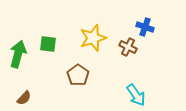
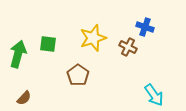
cyan arrow: moved 18 px right
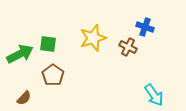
green arrow: moved 2 px right; rotated 48 degrees clockwise
brown pentagon: moved 25 px left
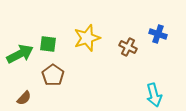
blue cross: moved 13 px right, 7 px down
yellow star: moved 6 px left
cyan arrow: rotated 20 degrees clockwise
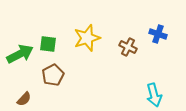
brown pentagon: rotated 10 degrees clockwise
brown semicircle: moved 1 px down
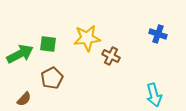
yellow star: rotated 12 degrees clockwise
brown cross: moved 17 px left, 9 px down
brown pentagon: moved 1 px left, 3 px down
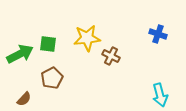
cyan arrow: moved 6 px right
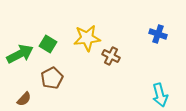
green square: rotated 24 degrees clockwise
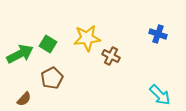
cyan arrow: rotated 30 degrees counterclockwise
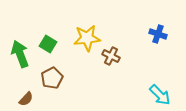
green arrow: rotated 84 degrees counterclockwise
brown semicircle: moved 2 px right
